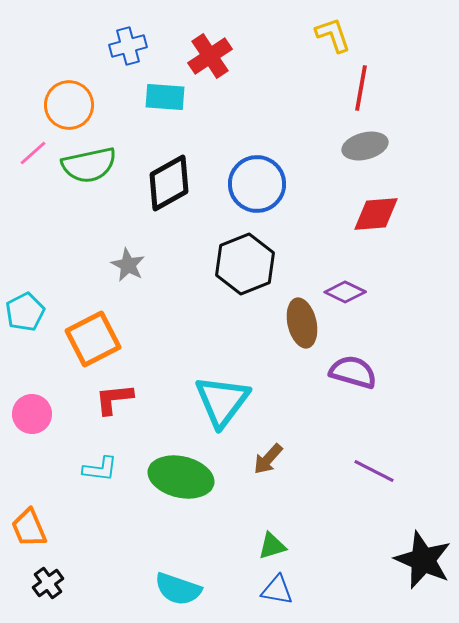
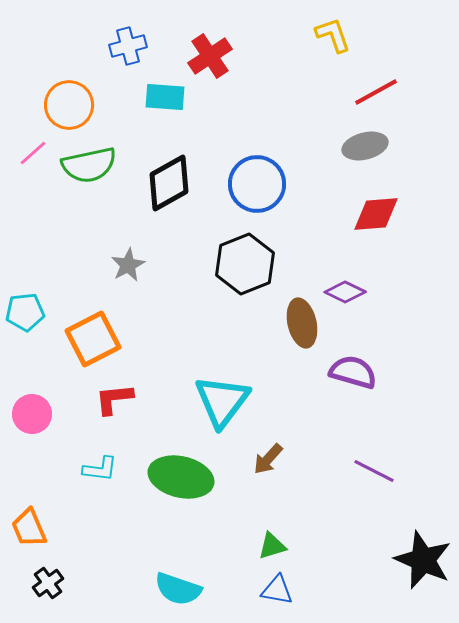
red line: moved 15 px right, 4 px down; rotated 51 degrees clockwise
gray star: rotated 16 degrees clockwise
cyan pentagon: rotated 21 degrees clockwise
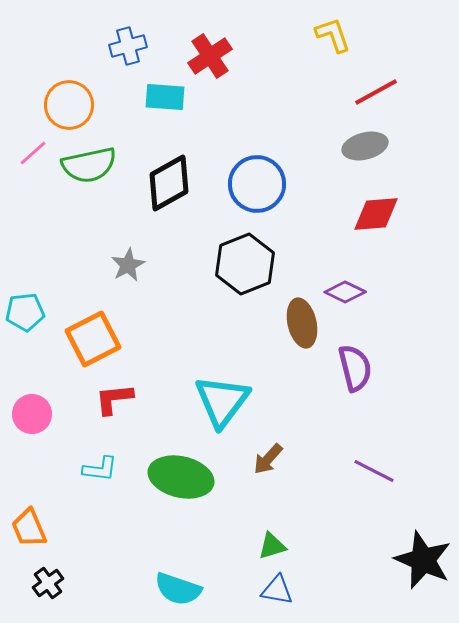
purple semicircle: moved 2 px right, 4 px up; rotated 60 degrees clockwise
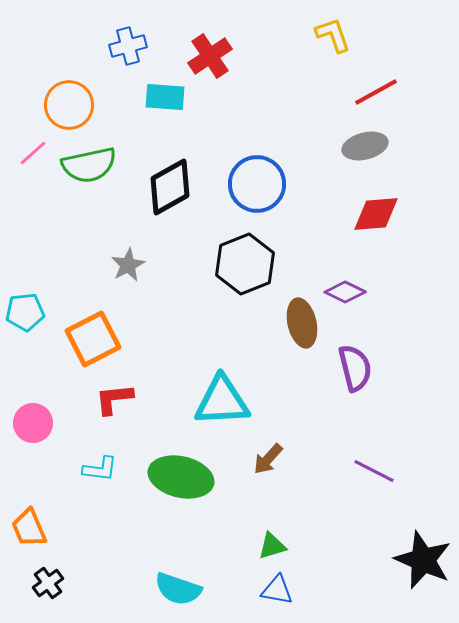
black diamond: moved 1 px right, 4 px down
cyan triangle: rotated 50 degrees clockwise
pink circle: moved 1 px right, 9 px down
